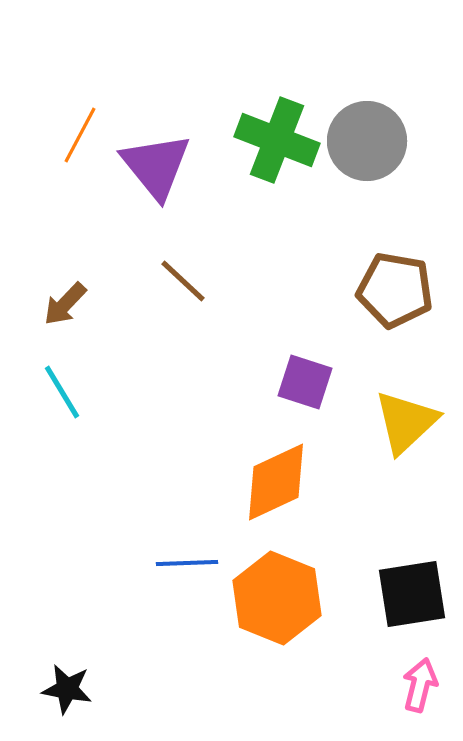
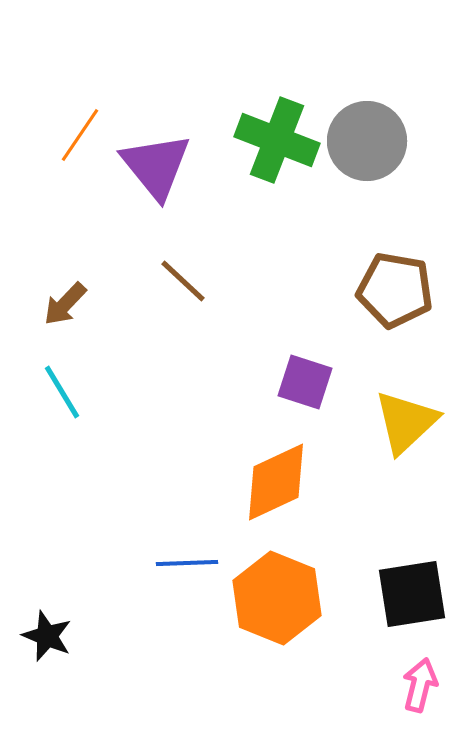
orange line: rotated 6 degrees clockwise
black star: moved 20 px left, 53 px up; rotated 12 degrees clockwise
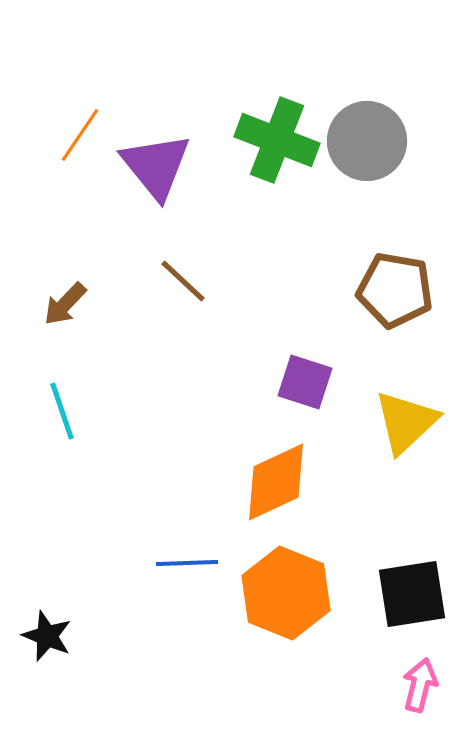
cyan line: moved 19 px down; rotated 12 degrees clockwise
orange hexagon: moved 9 px right, 5 px up
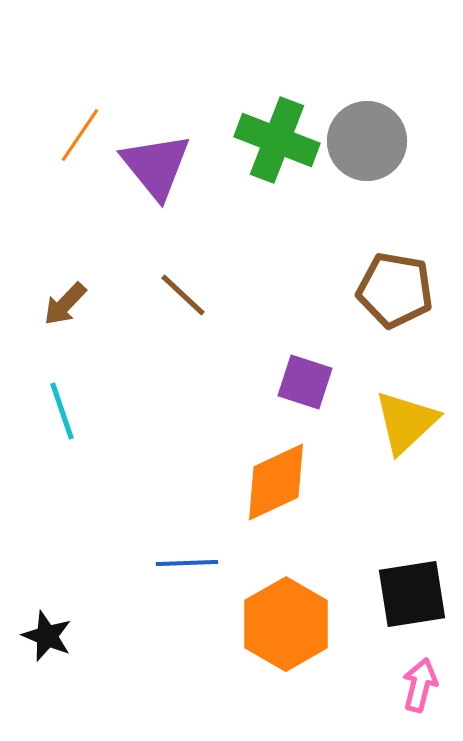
brown line: moved 14 px down
orange hexagon: moved 31 px down; rotated 8 degrees clockwise
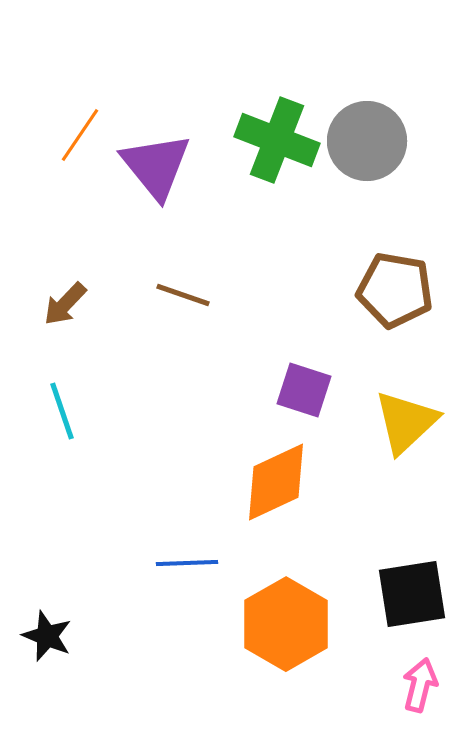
brown line: rotated 24 degrees counterclockwise
purple square: moved 1 px left, 8 px down
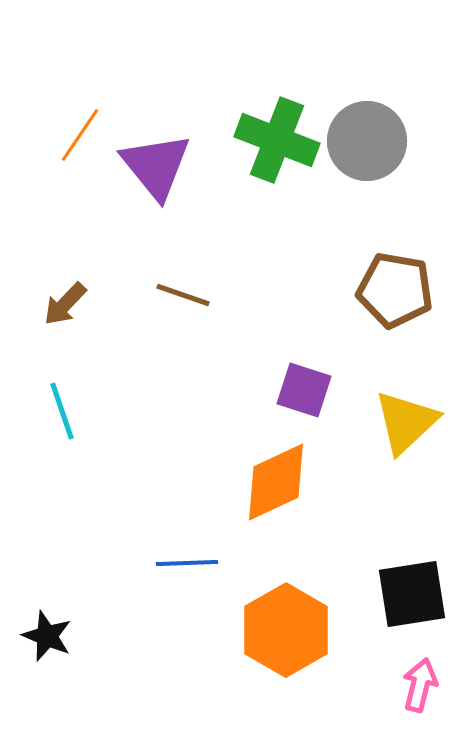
orange hexagon: moved 6 px down
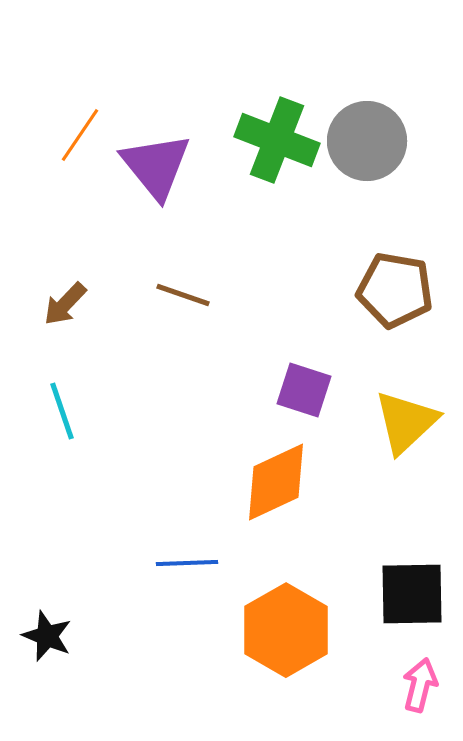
black square: rotated 8 degrees clockwise
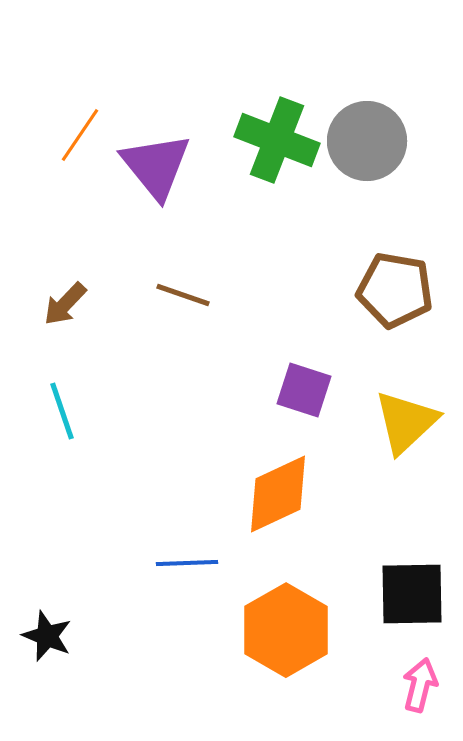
orange diamond: moved 2 px right, 12 px down
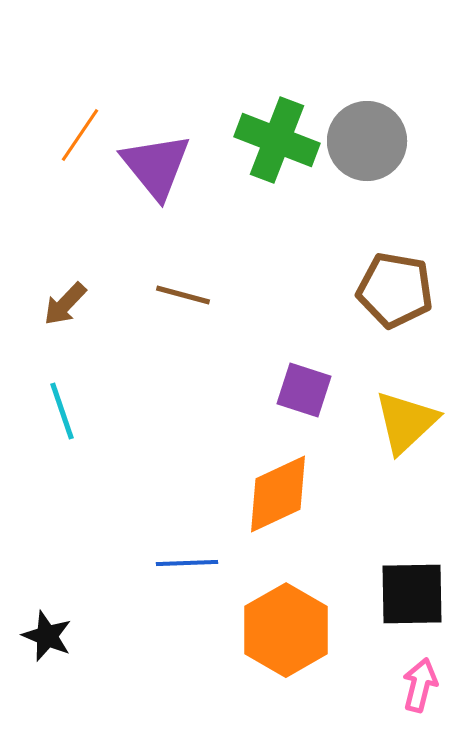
brown line: rotated 4 degrees counterclockwise
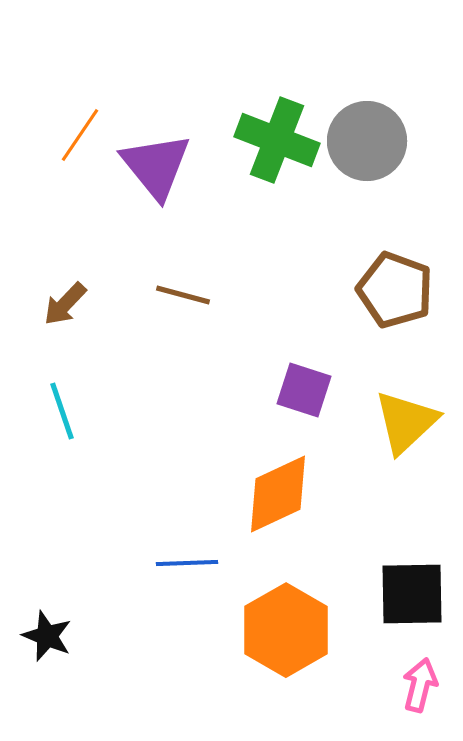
brown pentagon: rotated 10 degrees clockwise
